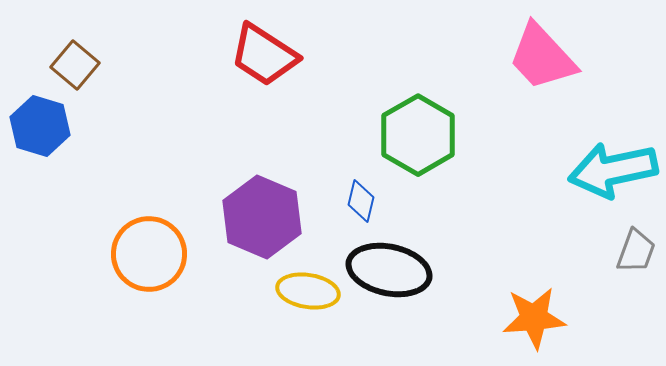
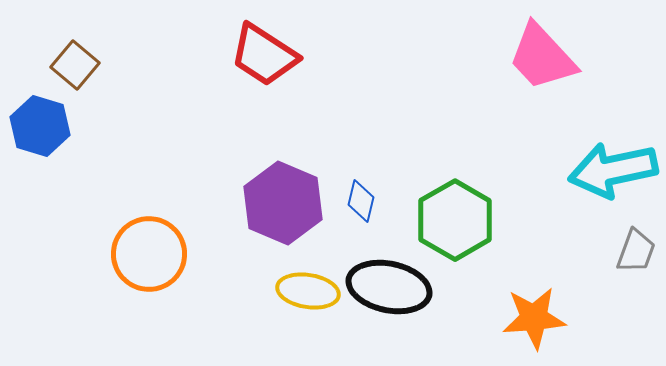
green hexagon: moved 37 px right, 85 px down
purple hexagon: moved 21 px right, 14 px up
black ellipse: moved 17 px down
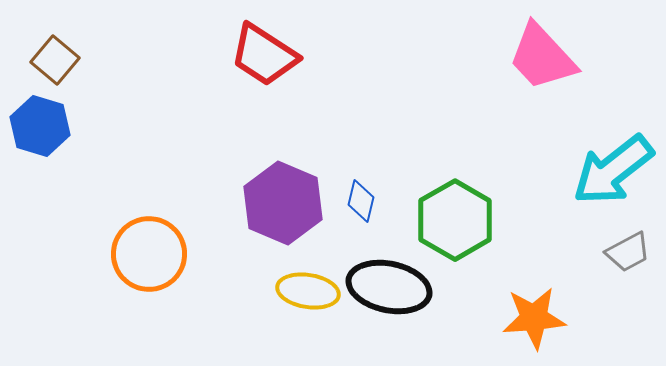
brown square: moved 20 px left, 5 px up
cyan arrow: rotated 26 degrees counterclockwise
gray trapezoid: moved 8 px left, 1 px down; rotated 42 degrees clockwise
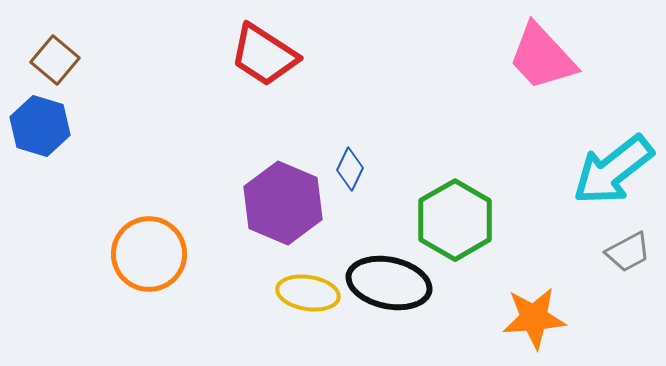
blue diamond: moved 11 px left, 32 px up; rotated 12 degrees clockwise
black ellipse: moved 4 px up
yellow ellipse: moved 2 px down
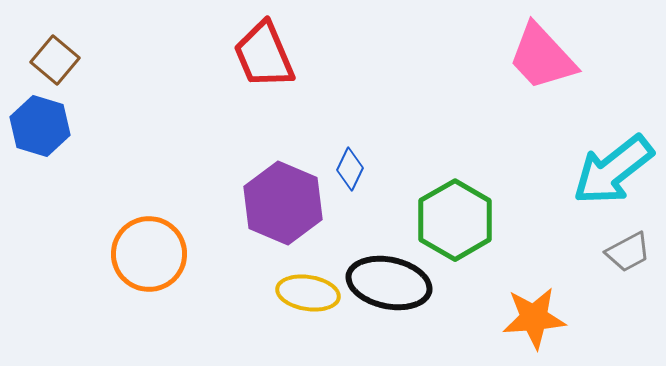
red trapezoid: rotated 34 degrees clockwise
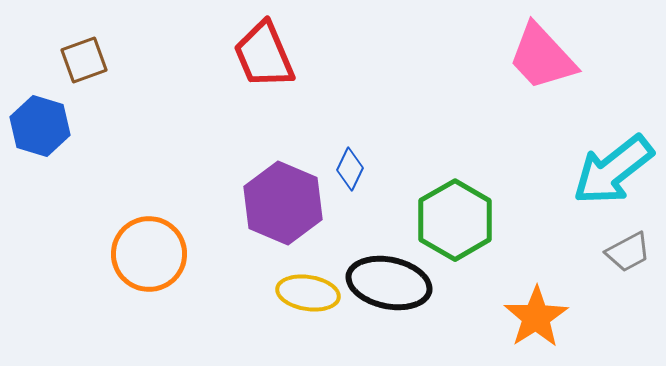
brown square: moved 29 px right; rotated 30 degrees clockwise
orange star: moved 2 px right, 1 px up; rotated 28 degrees counterclockwise
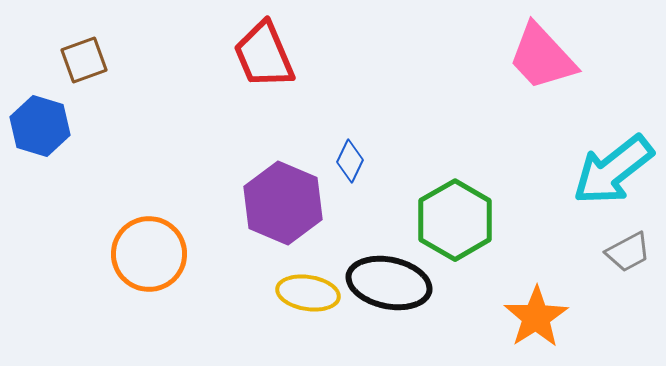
blue diamond: moved 8 px up
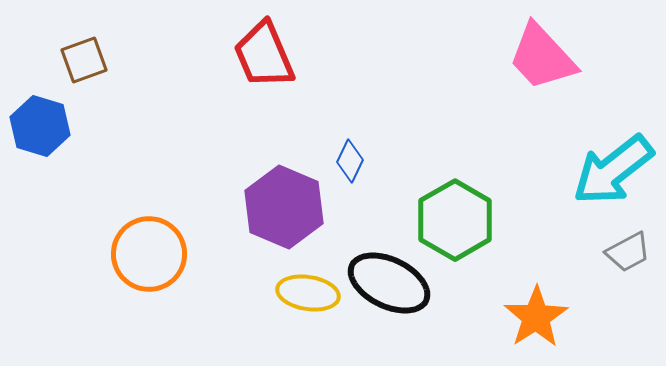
purple hexagon: moved 1 px right, 4 px down
black ellipse: rotated 14 degrees clockwise
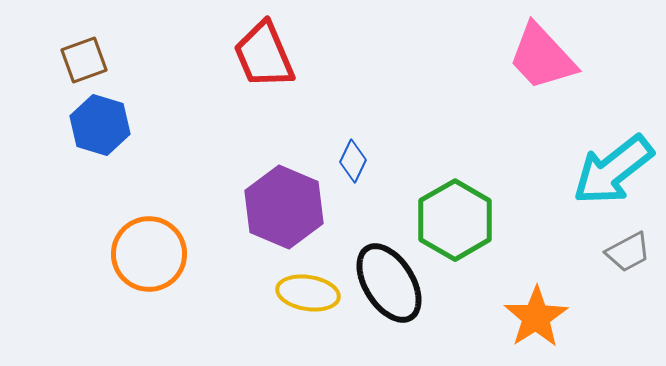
blue hexagon: moved 60 px right, 1 px up
blue diamond: moved 3 px right
black ellipse: rotated 32 degrees clockwise
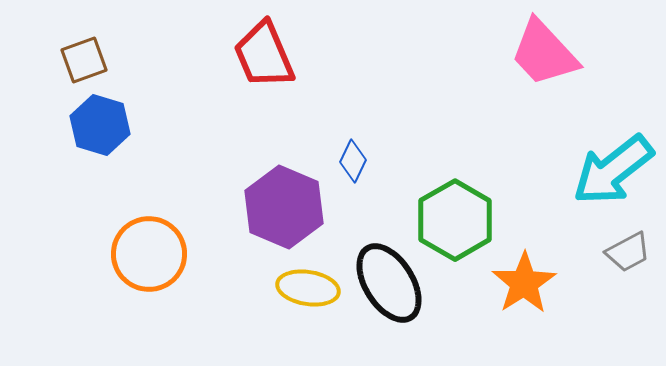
pink trapezoid: moved 2 px right, 4 px up
yellow ellipse: moved 5 px up
orange star: moved 12 px left, 34 px up
